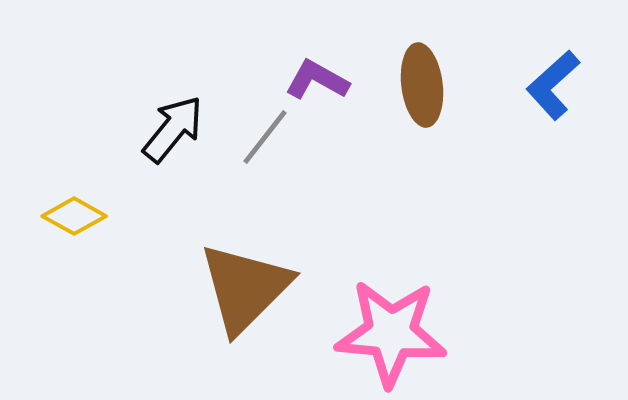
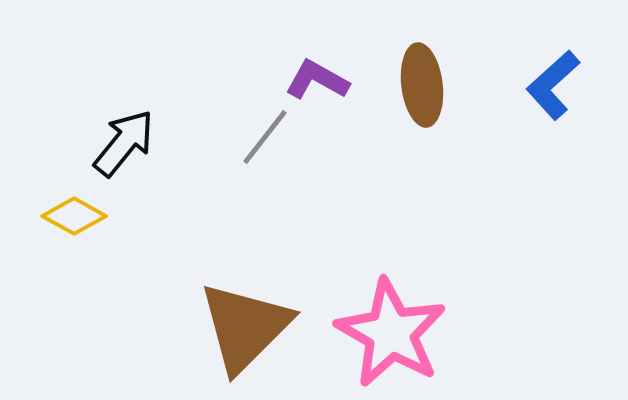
black arrow: moved 49 px left, 14 px down
brown triangle: moved 39 px down
pink star: rotated 25 degrees clockwise
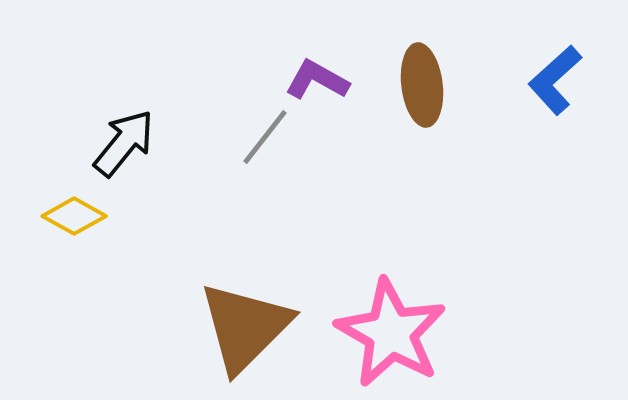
blue L-shape: moved 2 px right, 5 px up
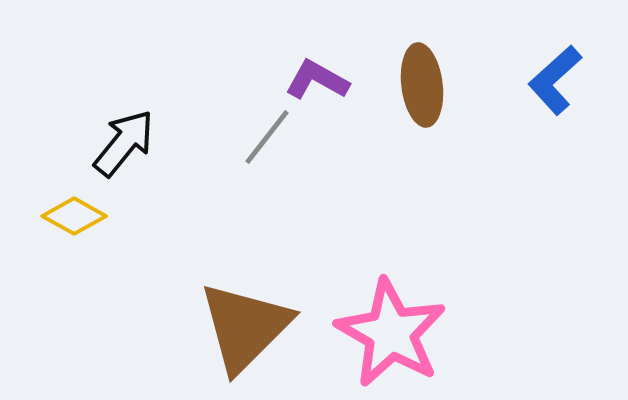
gray line: moved 2 px right
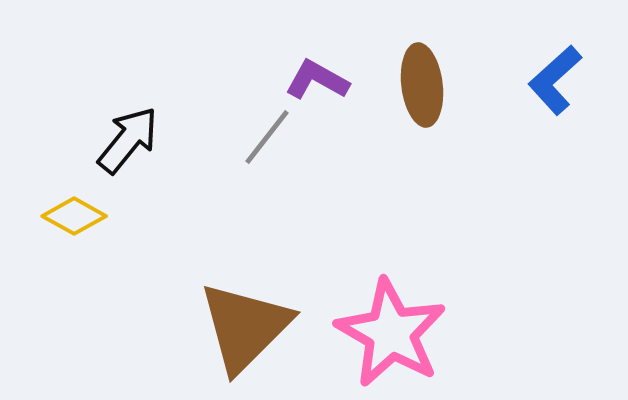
black arrow: moved 4 px right, 3 px up
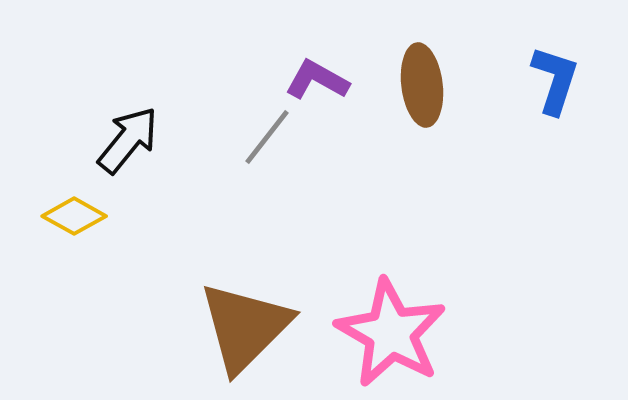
blue L-shape: rotated 150 degrees clockwise
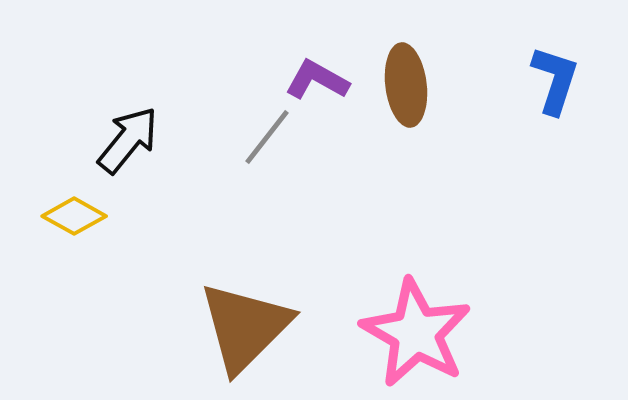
brown ellipse: moved 16 px left
pink star: moved 25 px right
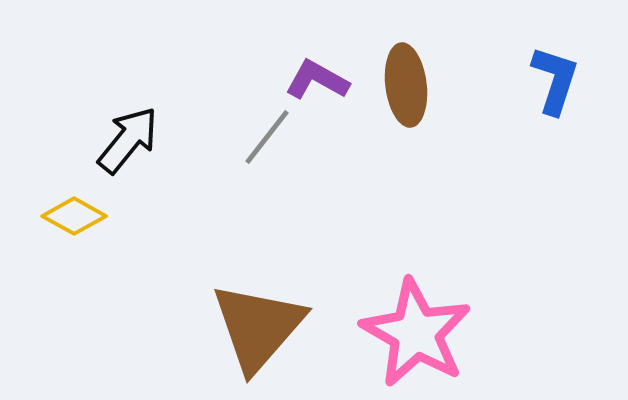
brown triangle: moved 13 px right; rotated 4 degrees counterclockwise
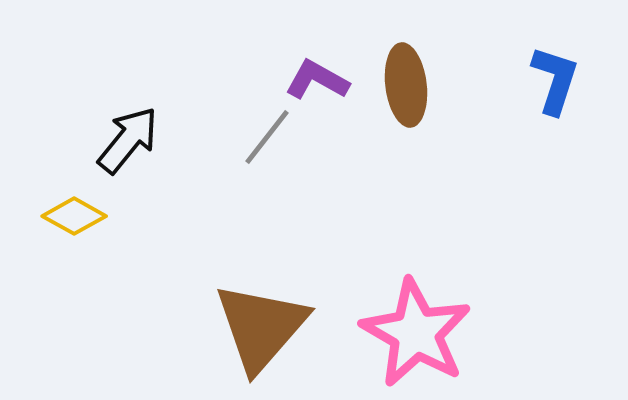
brown triangle: moved 3 px right
